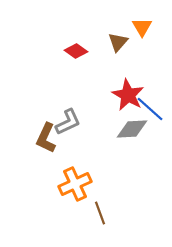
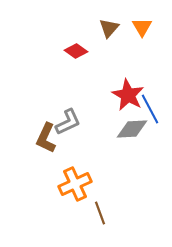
brown triangle: moved 9 px left, 14 px up
blue line: rotated 20 degrees clockwise
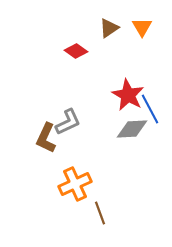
brown triangle: rotated 15 degrees clockwise
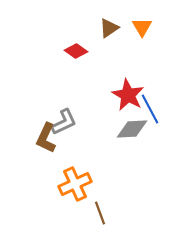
gray L-shape: moved 4 px left
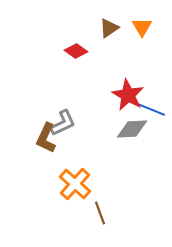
blue line: rotated 40 degrees counterclockwise
gray L-shape: moved 1 px left, 1 px down
orange cross: rotated 24 degrees counterclockwise
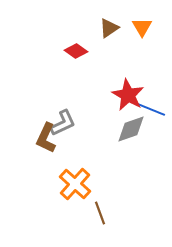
gray diamond: moved 1 px left; rotated 16 degrees counterclockwise
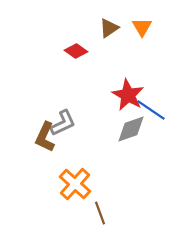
blue line: moved 1 px right, 1 px down; rotated 12 degrees clockwise
brown L-shape: moved 1 px left, 1 px up
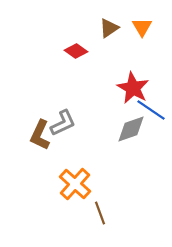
red star: moved 5 px right, 7 px up
brown L-shape: moved 5 px left, 2 px up
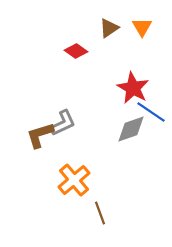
blue line: moved 2 px down
brown L-shape: rotated 48 degrees clockwise
orange cross: moved 1 px left, 4 px up; rotated 8 degrees clockwise
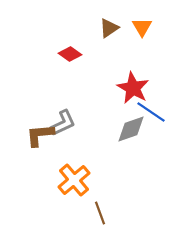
red diamond: moved 6 px left, 3 px down
brown L-shape: rotated 12 degrees clockwise
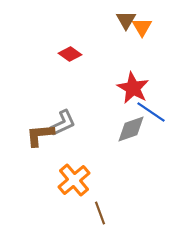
brown triangle: moved 17 px right, 8 px up; rotated 25 degrees counterclockwise
